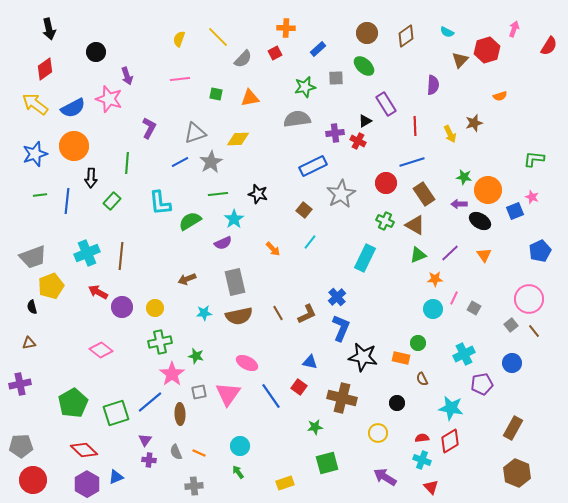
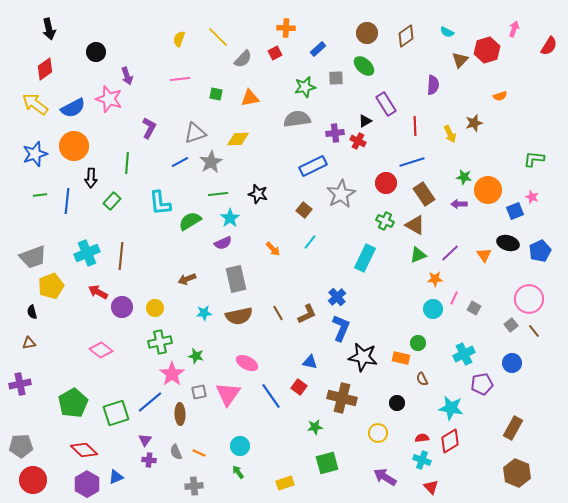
cyan star at (234, 219): moved 4 px left, 1 px up
black ellipse at (480, 221): moved 28 px right, 22 px down; rotated 15 degrees counterclockwise
gray rectangle at (235, 282): moved 1 px right, 3 px up
black semicircle at (32, 307): moved 5 px down
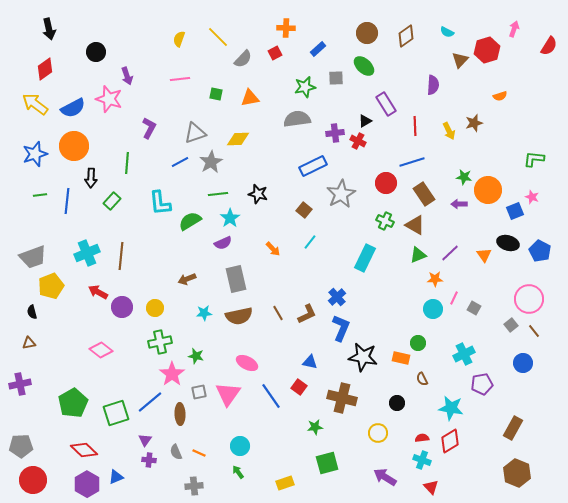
yellow arrow at (450, 134): moved 1 px left, 3 px up
blue pentagon at (540, 251): rotated 20 degrees counterclockwise
blue circle at (512, 363): moved 11 px right
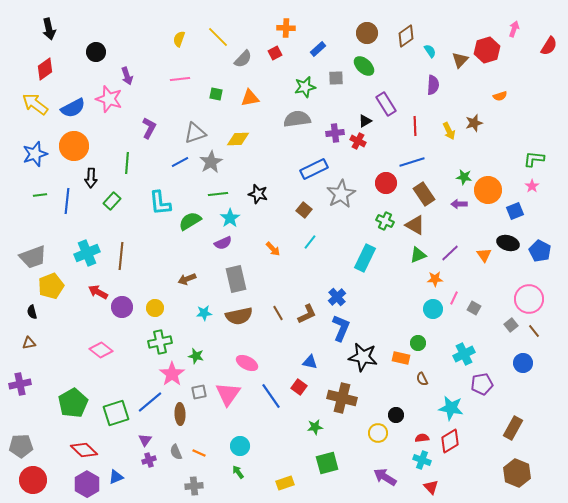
cyan semicircle at (447, 32): moved 17 px left, 19 px down; rotated 152 degrees counterclockwise
blue rectangle at (313, 166): moved 1 px right, 3 px down
pink star at (532, 197): moved 11 px up; rotated 16 degrees clockwise
black circle at (397, 403): moved 1 px left, 12 px down
purple cross at (149, 460): rotated 24 degrees counterclockwise
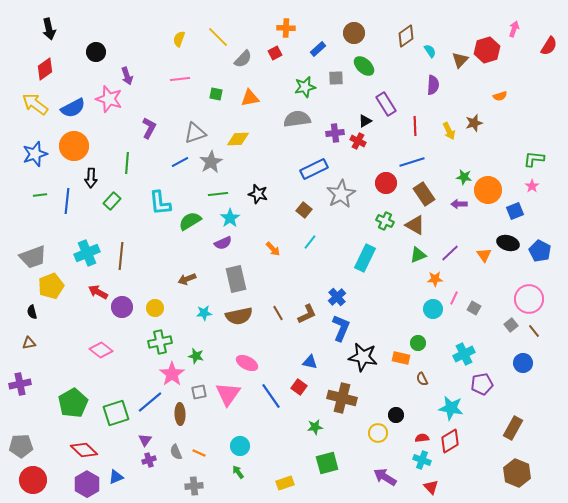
brown circle at (367, 33): moved 13 px left
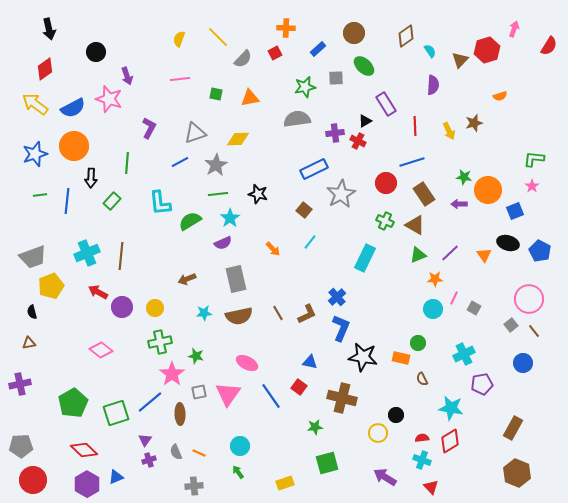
gray star at (211, 162): moved 5 px right, 3 px down
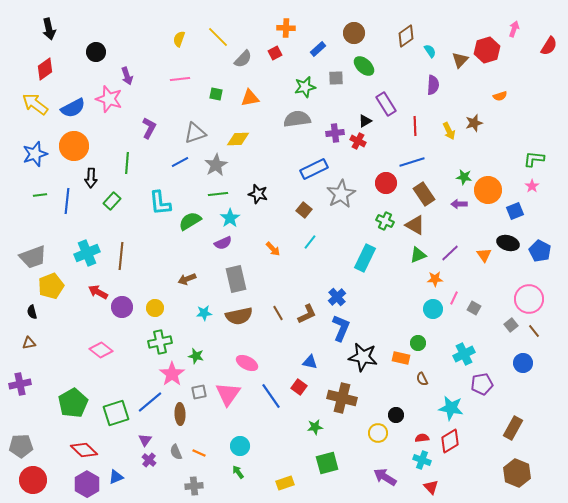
purple cross at (149, 460): rotated 32 degrees counterclockwise
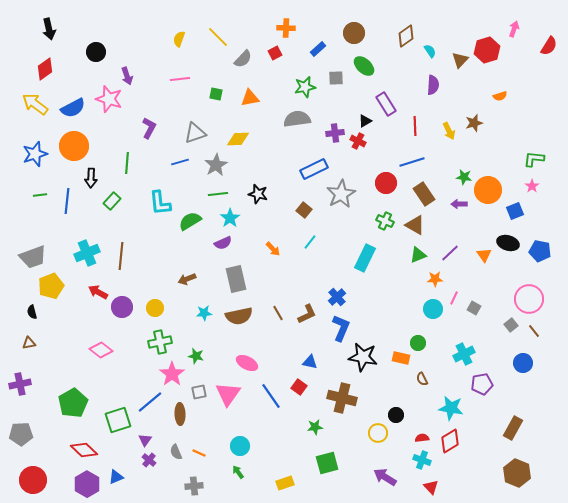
blue line at (180, 162): rotated 12 degrees clockwise
blue pentagon at (540, 251): rotated 15 degrees counterclockwise
green square at (116, 413): moved 2 px right, 7 px down
gray pentagon at (21, 446): moved 12 px up
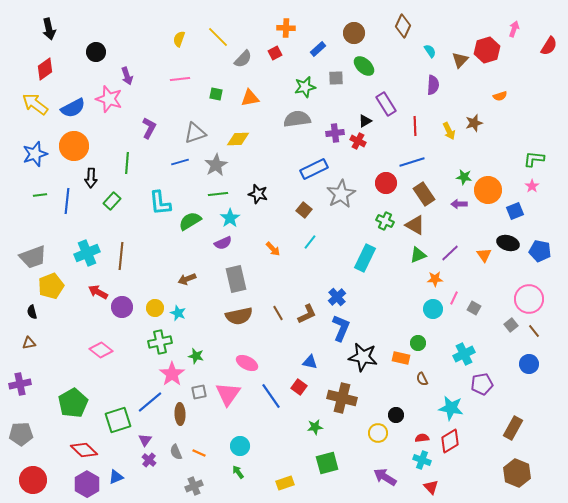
brown diamond at (406, 36): moved 3 px left, 10 px up; rotated 30 degrees counterclockwise
cyan star at (204, 313): moved 26 px left; rotated 28 degrees clockwise
blue circle at (523, 363): moved 6 px right, 1 px down
gray cross at (194, 486): rotated 18 degrees counterclockwise
